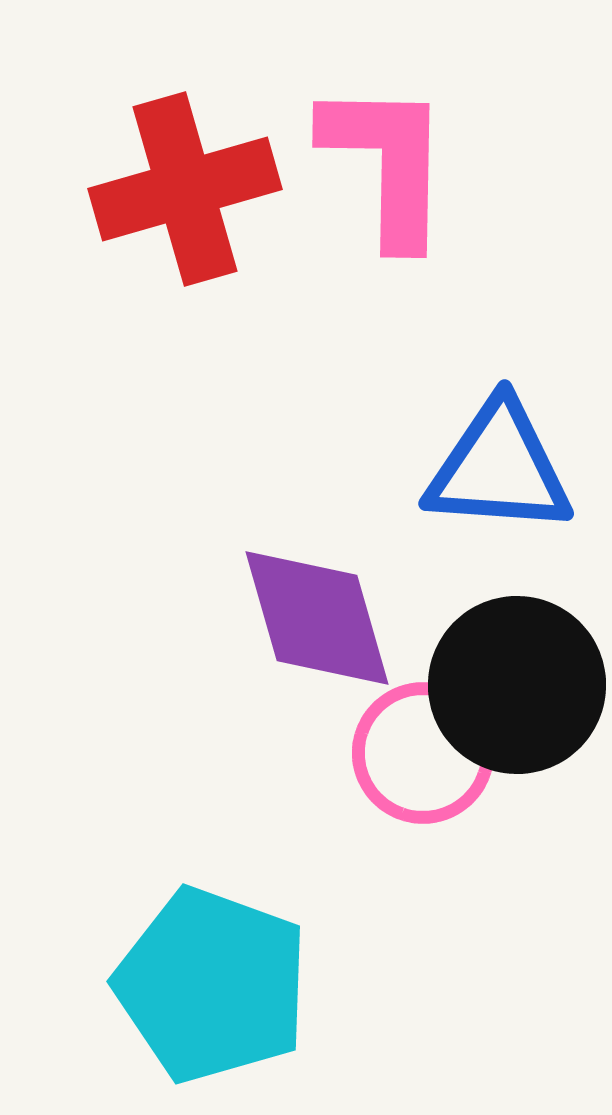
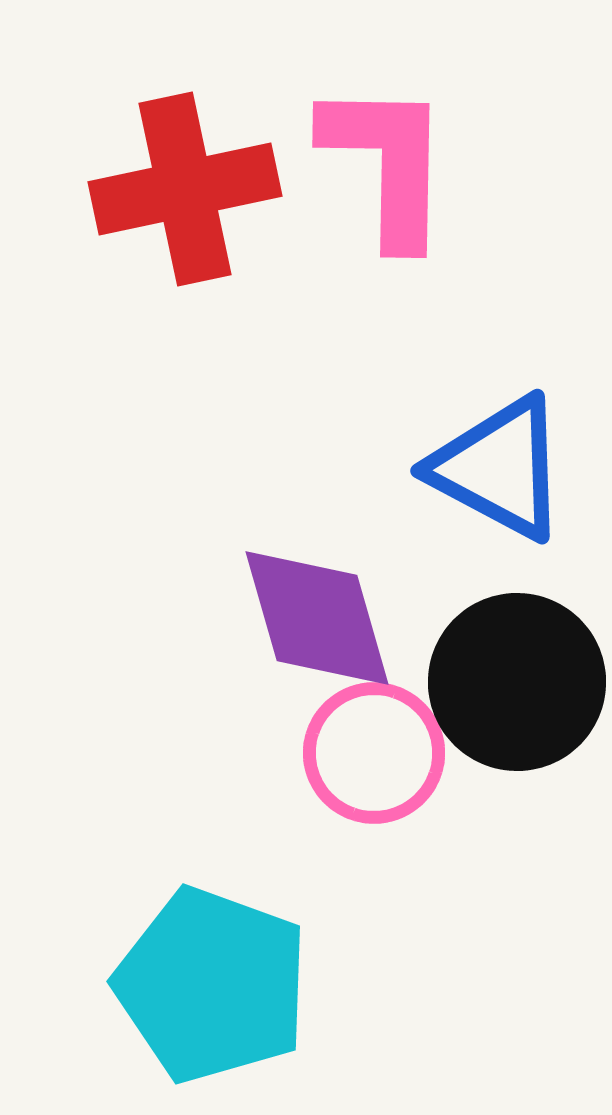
red cross: rotated 4 degrees clockwise
blue triangle: rotated 24 degrees clockwise
black circle: moved 3 px up
pink circle: moved 49 px left
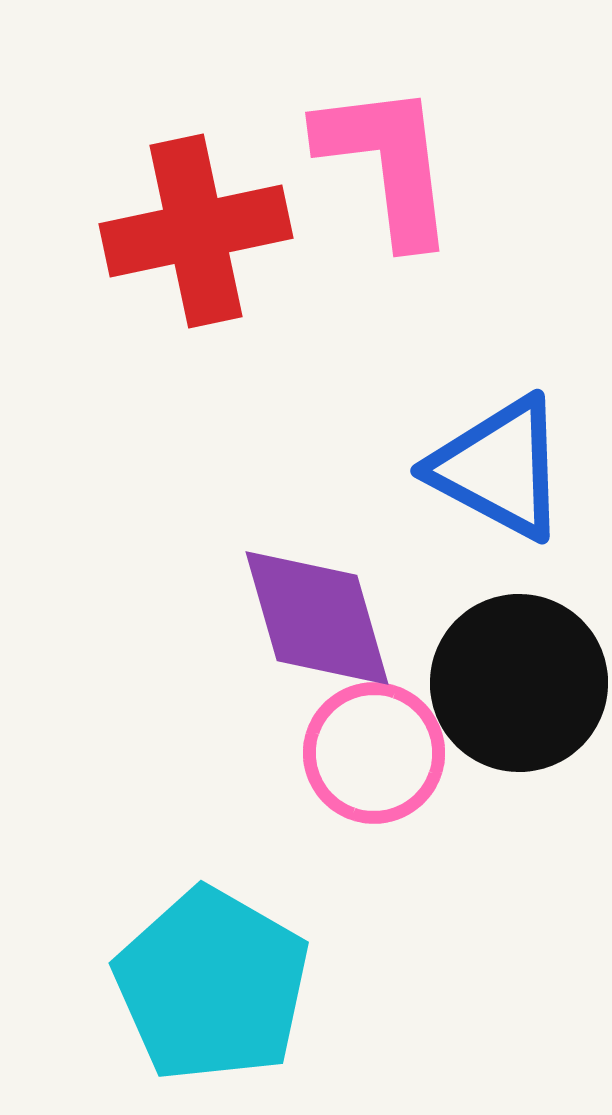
pink L-shape: rotated 8 degrees counterclockwise
red cross: moved 11 px right, 42 px down
black circle: moved 2 px right, 1 px down
cyan pentagon: rotated 10 degrees clockwise
